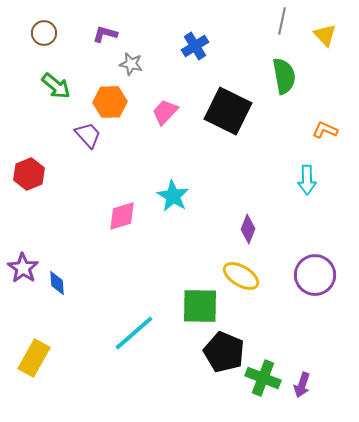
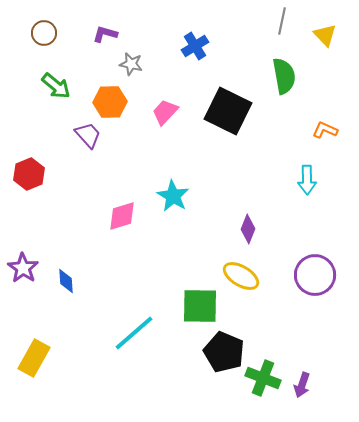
blue diamond: moved 9 px right, 2 px up
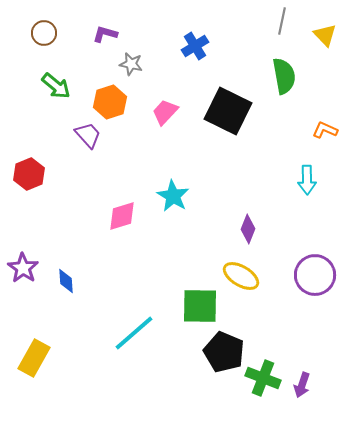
orange hexagon: rotated 16 degrees counterclockwise
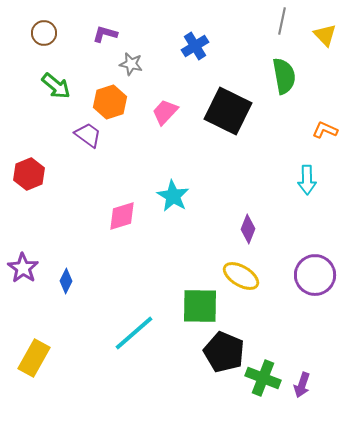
purple trapezoid: rotated 12 degrees counterclockwise
blue diamond: rotated 30 degrees clockwise
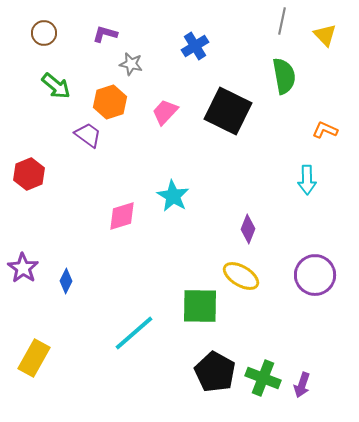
black pentagon: moved 9 px left, 20 px down; rotated 6 degrees clockwise
